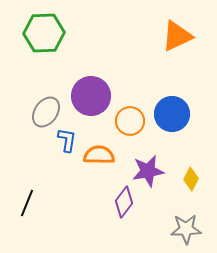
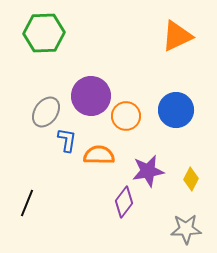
blue circle: moved 4 px right, 4 px up
orange circle: moved 4 px left, 5 px up
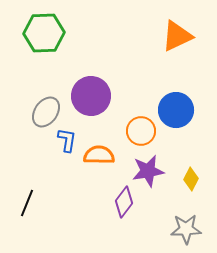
orange circle: moved 15 px right, 15 px down
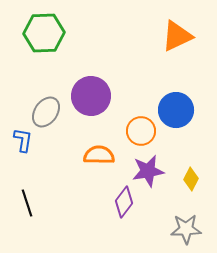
blue L-shape: moved 44 px left
black line: rotated 40 degrees counterclockwise
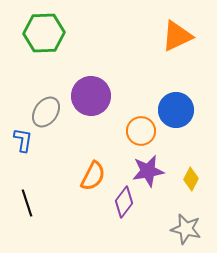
orange semicircle: moved 6 px left, 21 px down; rotated 116 degrees clockwise
gray star: rotated 16 degrees clockwise
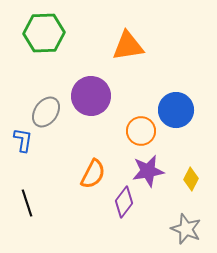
orange triangle: moved 49 px left, 10 px down; rotated 16 degrees clockwise
orange semicircle: moved 2 px up
gray star: rotated 8 degrees clockwise
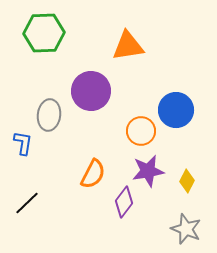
purple circle: moved 5 px up
gray ellipse: moved 3 px right, 3 px down; rotated 28 degrees counterclockwise
blue L-shape: moved 3 px down
yellow diamond: moved 4 px left, 2 px down
black line: rotated 64 degrees clockwise
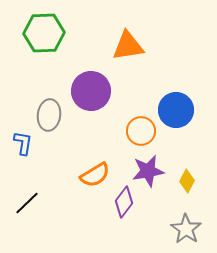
orange semicircle: moved 2 px right, 1 px down; rotated 32 degrees clockwise
gray star: rotated 12 degrees clockwise
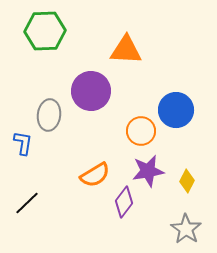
green hexagon: moved 1 px right, 2 px up
orange triangle: moved 2 px left, 4 px down; rotated 12 degrees clockwise
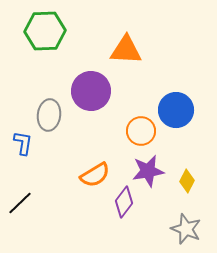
black line: moved 7 px left
gray star: rotated 12 degrees counterclockwise
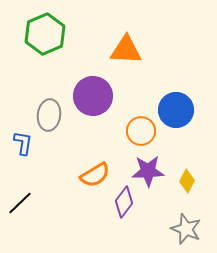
green hexagon: moved 3 px down; rotated 21 degrees counterclockwise
purple circle: moved 2 px right, 5 px down
purple star: rotated 8 degrees clockwise
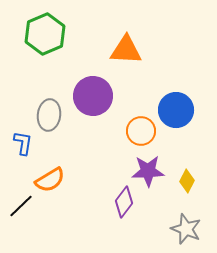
orange semicircle: moved 45 px left, 5 px down
black line: moved 1 px right, 3 px down
